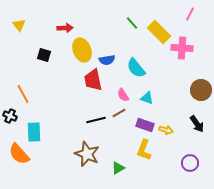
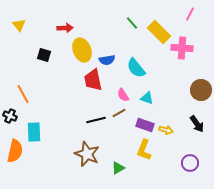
orange semicircle: moved 4 px left, 3 px up; rotated 125 degrees counterclockwise
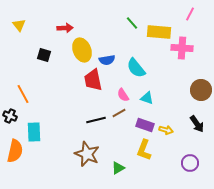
yellow rectangle: rotated 40 degrees counterclockwise
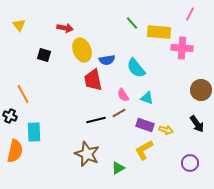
red arrow: rotated 14 degrees clockwise
yellow L-shape: rotated 40 degrees clockwise
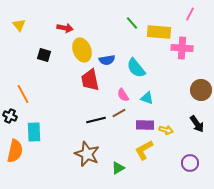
red trapezoid: moved 3 px left
purple rectangle: rotated 18 degrees counterclockwise
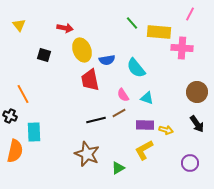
brown circle: moved 4 px left, 2 px down
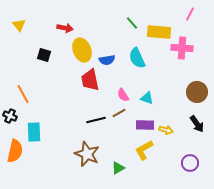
cyan semicircle: moved 1 px right, 10 px up; rotated 15 degrees clockwise
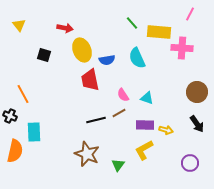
green triangle: moved 3 px up; rotated 24 degrees counterclockwise
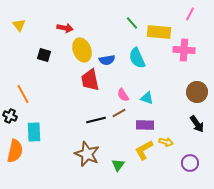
pink cross: moved 2 px right, 2 px down
yellow arrow: moved 12 px down
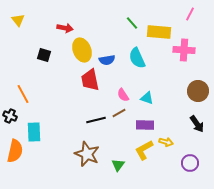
yellow triangle: moved 1 px left, 5 px up
brown circle: moved 1 px right, 1 px up
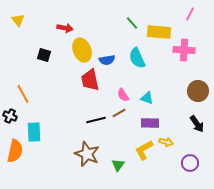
purple rectangle: moved 5 px right, 2 px up
